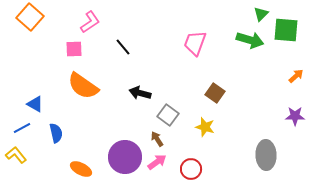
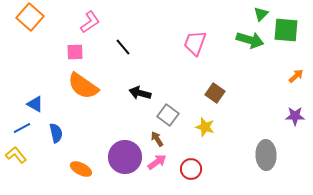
pink square: moved 1 px right, 3 px down
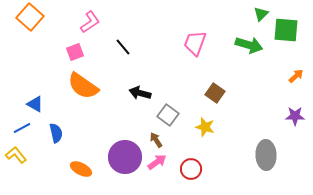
green arrow: moved 1 px left, 5 px down
pink square: rotated 18 degrees counterclockwise
brown arrow: moved 1 px left, 1 px down
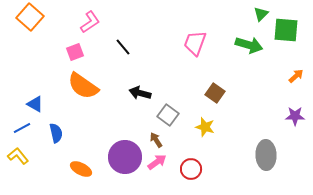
yellow L-shape: moved 2 px right, 1 px down
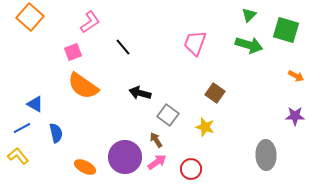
green triangle: moved 12 px left, 1 px down
green square: rotated 12 degrees clockwise
pink square: moved 2 px left
orange arrow: rotated 70 degrees clockwise
orange ellipse: moved 4 px right, 2 px up
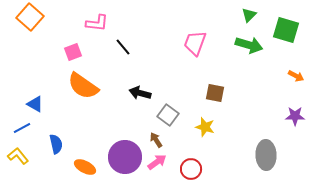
pink L-shape: moved 7 px right, 1 px down; rotated 40 degrees clockwise
brown square: rotated 24 degrees counterclockwise
blue semicircle: moved 11 px down
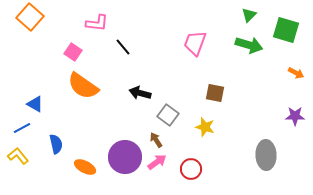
pink square: rotated 36 degrees counterclockwise
orange arrow: moved 3 px up
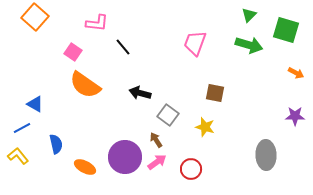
orange square: moved 5 px right
orange semicircle: moved 2 px right, 1 px up
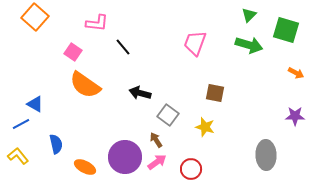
blue line: moved 1 px left, 4 px up
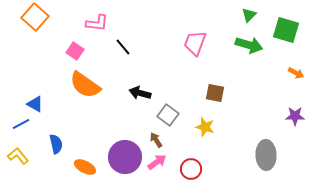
pink square: moved 2 px right, 1 px up
